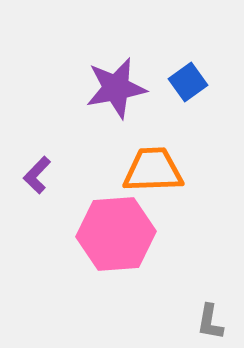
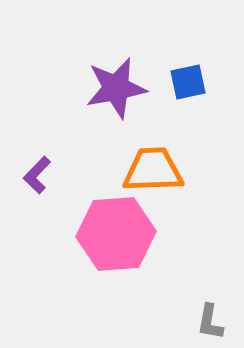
blue square: rotated 24 degrees clockwise
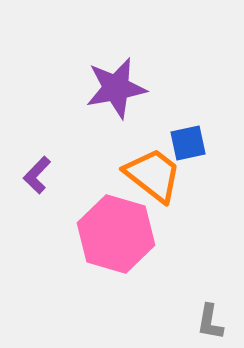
blue square: moved 61 px down
orange trapezoid: moved 5 px down; rotated 40 degrees clockwise
pink hexagon: rotated 20 degrees clockwise
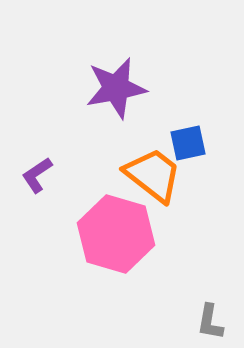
purple L-shape: rotated 12 degrees clockwise
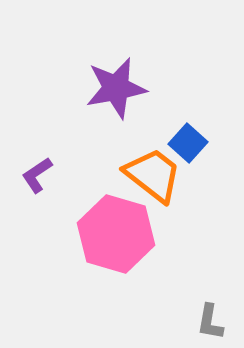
blue square: rotated 36 degrees counterclockwise
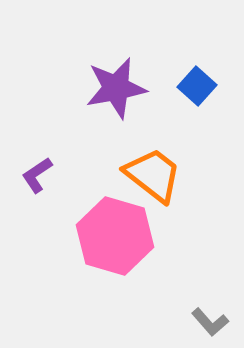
blue square: moved 9 px right, 57 px up
pink hexagon: moved 1 px left, 2 px down
gray L-shape: rotated 51 degrees counterclockwise
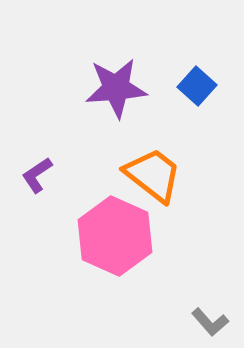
purple star: rotated 6 degrees clockwise
pink hexagon: rotated 8 degrees clockwise
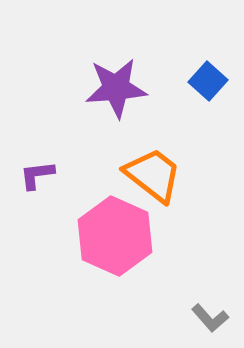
blue square: moved 11 px right, 5 px up
purple L-shape: rotated 27 degrees clockwise
gray L-shape: moved 4 px up
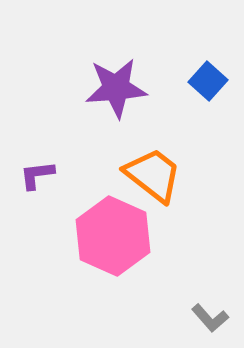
pink hexagon: moved 2 px left
